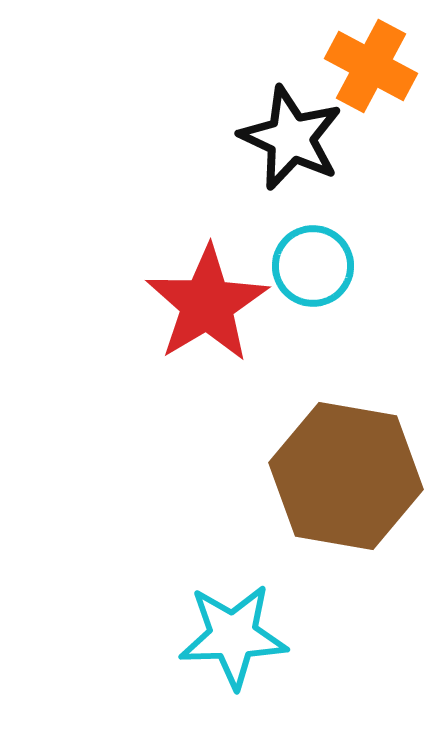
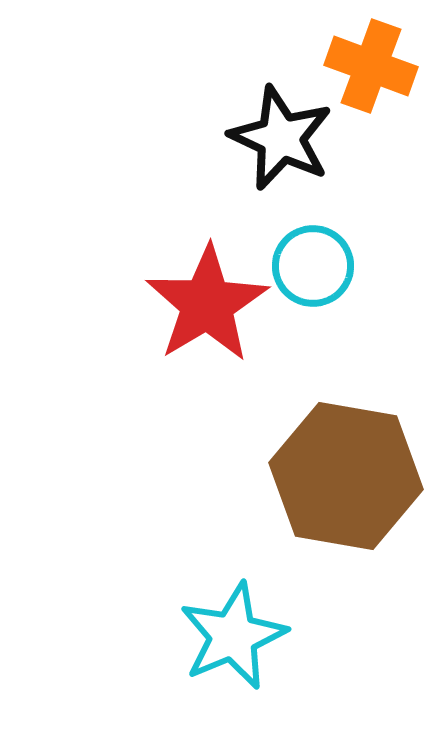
orange cross: rotated 8 degrees counterclockwise
black star: moved 10 px left
cyan star: rotated 21 degrees counterclockwise
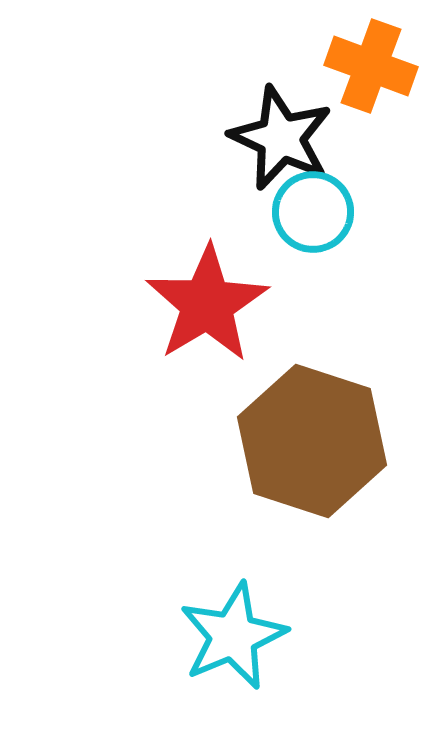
cyan circle: moved 54 px up
brown hexagon: moved 34 px left, 35 px up; rotated 8 degrees clockwise
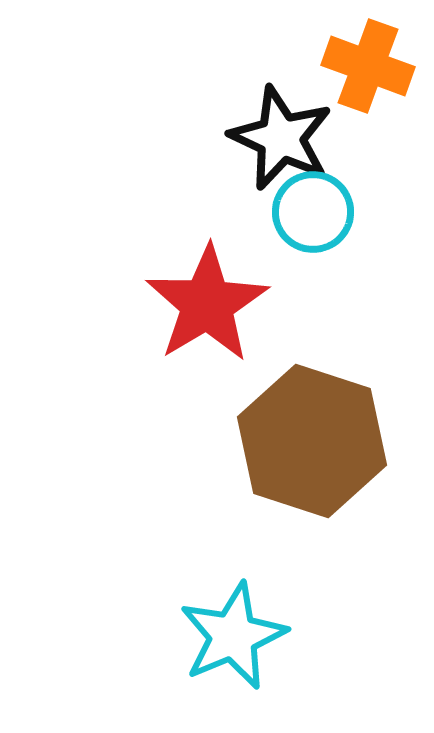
orange cross: moved 3 px left
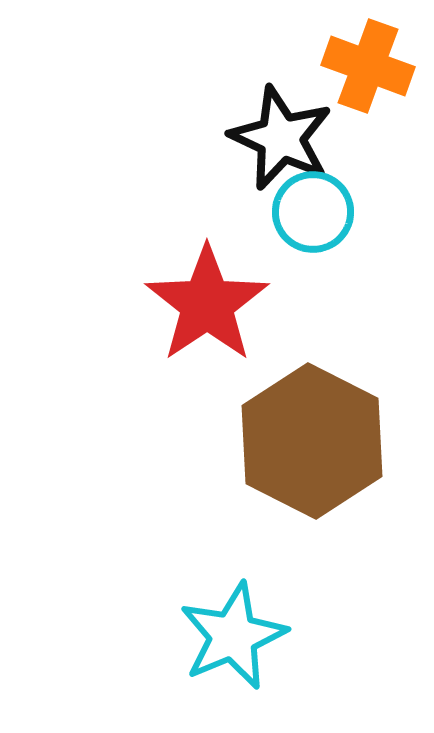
red star: rotated 3 degrees counterclockwise
brown hexagon: rotated 9 degrees clockwise
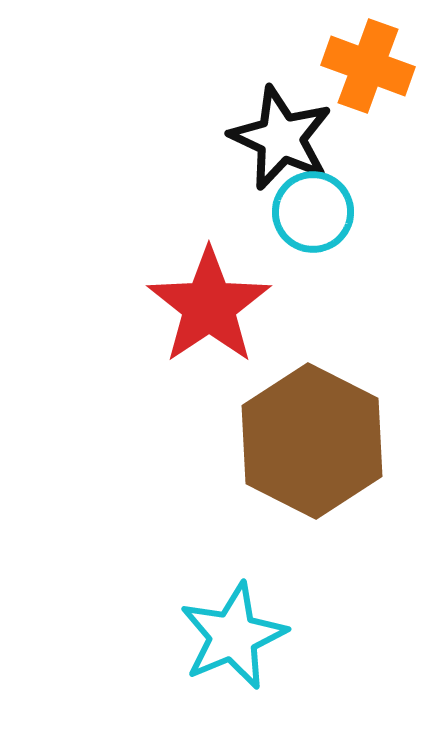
red star: moved 2 px right, 2 px down
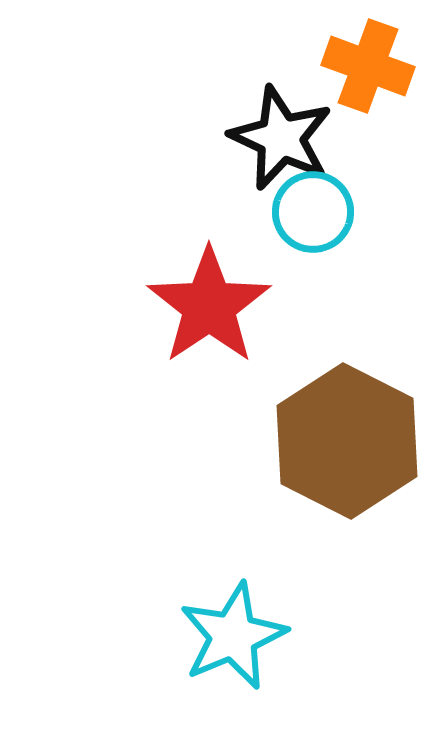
brown hexagon: moved 35 px right
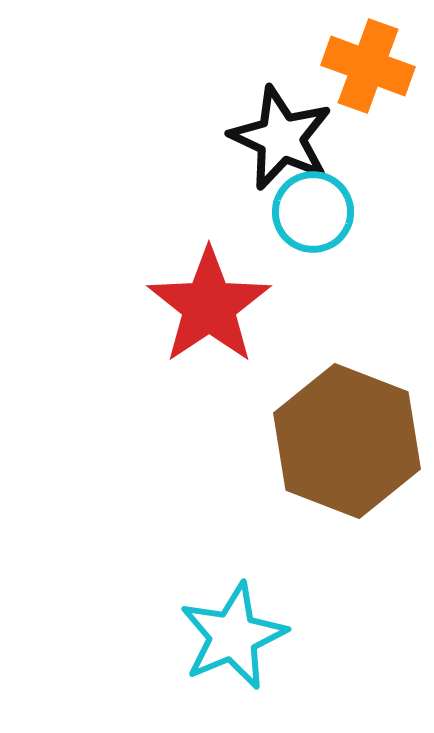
brown hexagon: rotated 6 degrees counterclockwise
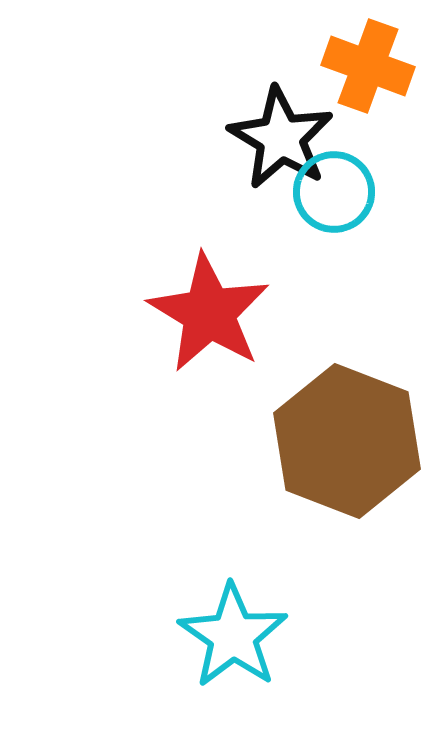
black star: rotated 6 degrees clockwise
cyan circle: moved 21 px right, 20 px up
red star: moved 7 px down; rotated 7 degrees counterclockwise
cyan star: rotated 14 degrees counterclockwise
